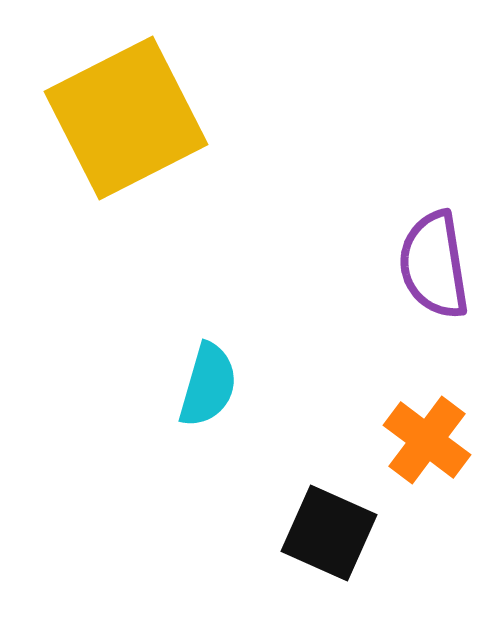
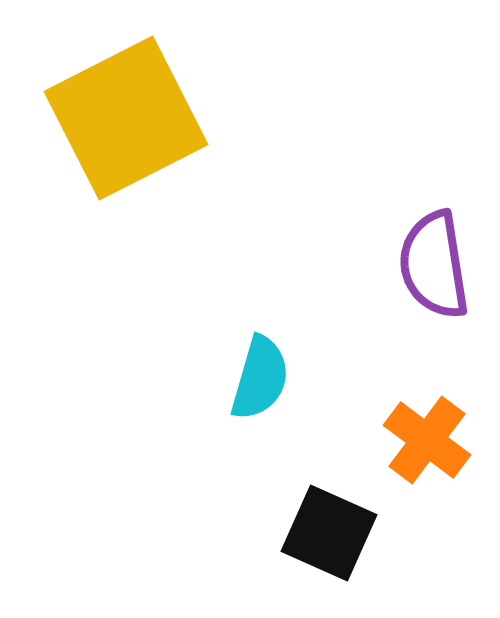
cyan semicircle: moved 52 px right, 7 px up
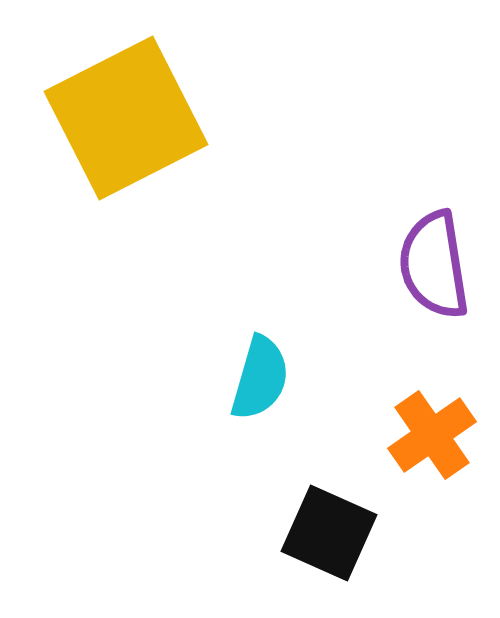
orange cross: moved 5 px right, 5 px up; rotated 18 degrees clockwise
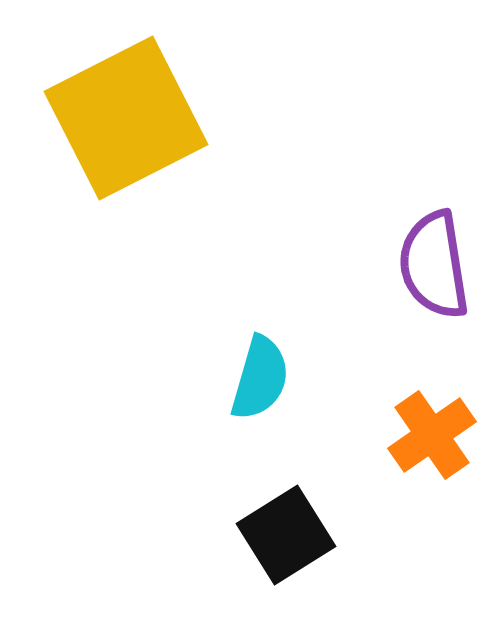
black square: moved 43 px left, 2 px down; rotated 34 degrees clockwise
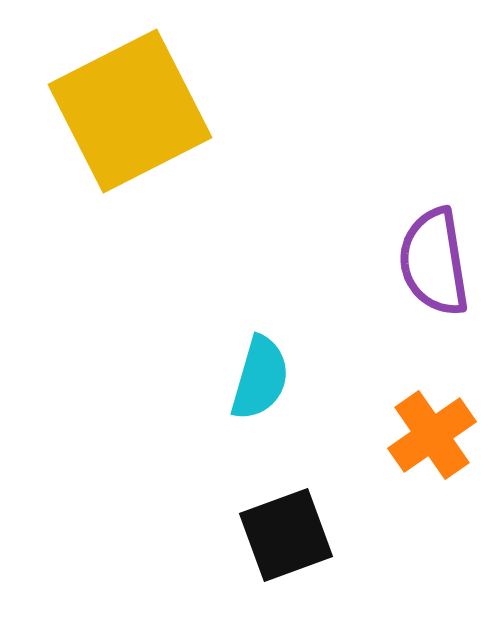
yellow square: moved 4 px right, 7 px up
purple semicircle: moved 3 px up
black square: rotated 12 degrees clockwise
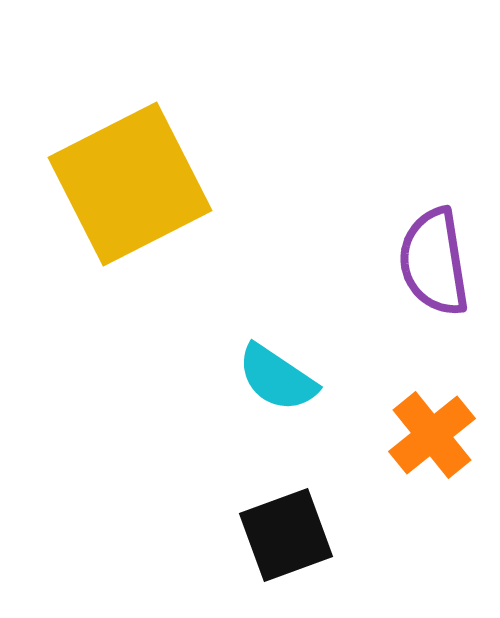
yellow square: moved 73 px down
cyan semicircle: moved 17 px right; rotated 108 degrees clockwise
orange cross: rotated 4 degrees counterclockwise
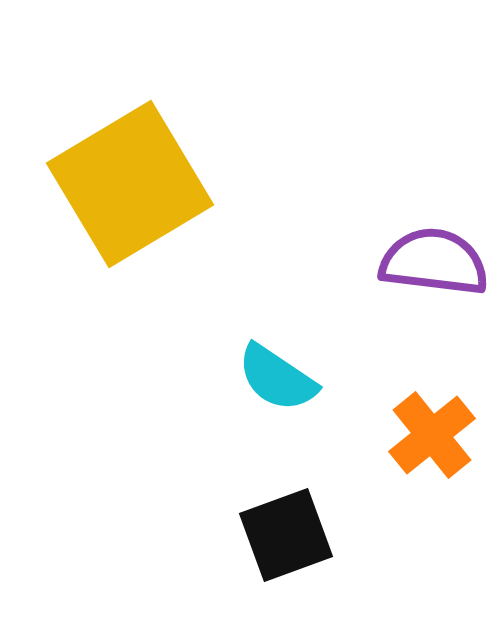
yellow square: rotated 4 degrees counterclockwise
purple semicircle: rotated 106 degrees clockwise
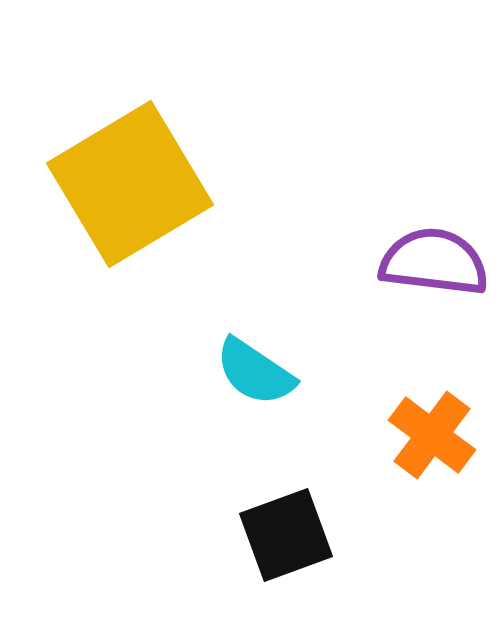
cyan semicircle: moved 22 px left, 6 px up
orange cross: rotated 14 degrees counterclockwise
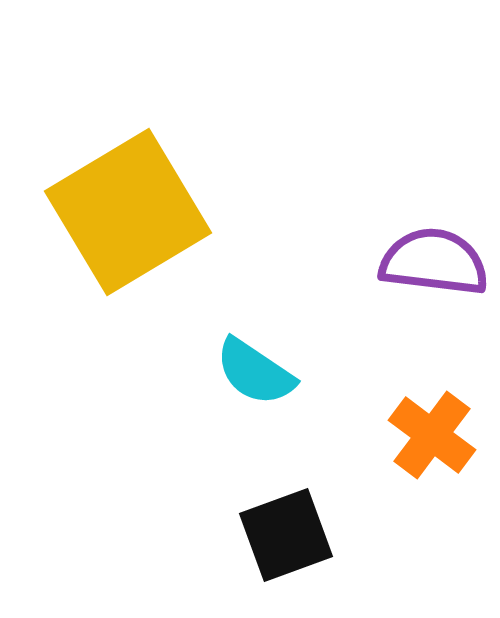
yellow square: moved 2 px left, 28 px down
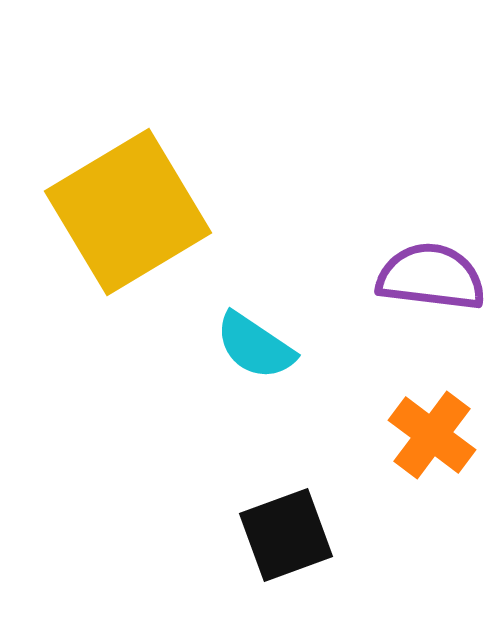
purple semicircle: moved 3 px left, 15 px down
cyan semicircle: moved 26 px up
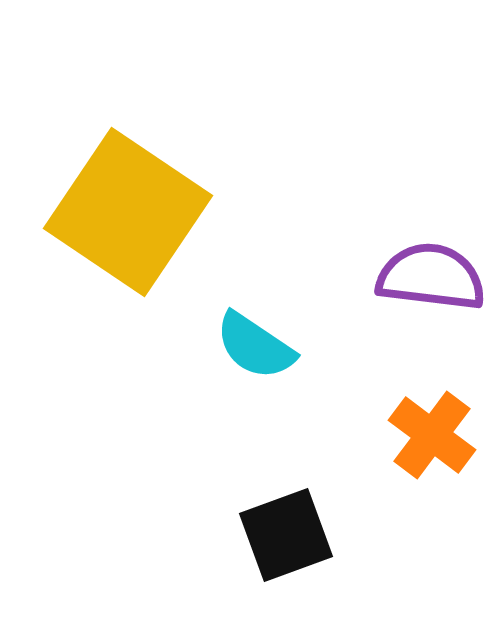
yellow square: rotated 25 degrees counterclockwise
